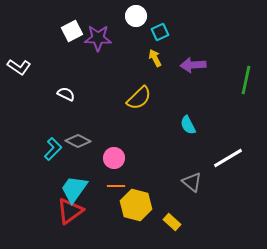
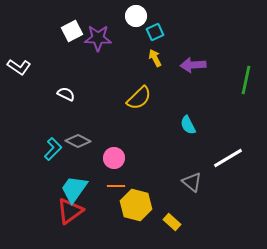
cyan square: moved 5 px left
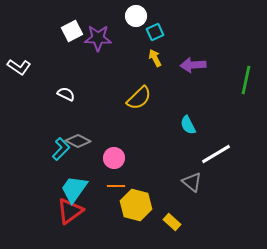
cyan L-shape: moved 8 px right
white line: moved 12 px left, 4 px up
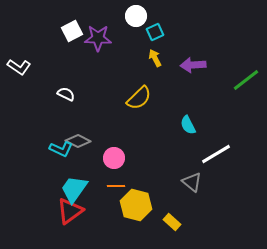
green line: rotated 40 degrees clockwise
cyan L-shape: rotated 70 degrees clockwise
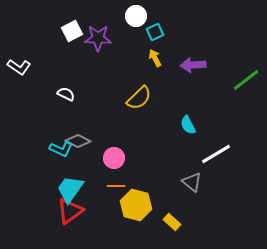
cyan trapezoid: moved 4 px left
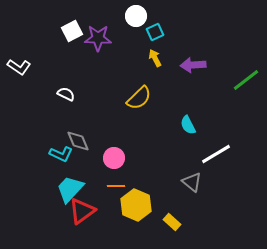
gray diamond: rotated 40 degrees clockwise
cyan L-shape: moved 5 px down
cyan trapezoid: rotated 8 degrees clockwise
yellow hexagon: rotated 8 degrees clockwise
red triangle: moved 12 px right
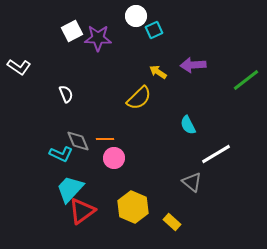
cyan square: moved 1 px left, 2 px up
yellow arrow: moved 3 px right, 14 px down; rotated 30 degrees counterclockwise
white semicircle: rotated 42 degrees clockwise
orange line: moved 11 px left, 47 px up
yellow hexagon: moved 3 px left, 2 px down
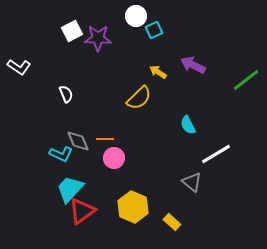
purple arrow: rotated 30 degrees clockwise
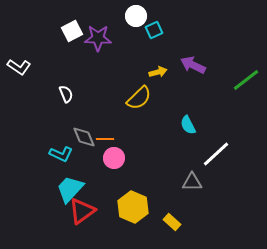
yellow arrow: rotated 132 degrees clockwise
gray diamond: moved 6 px right, 4 px up
white line: rotated 12 degrees counterclockwise
gray triangle: rotated 40 degrees counterclockwise
